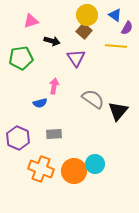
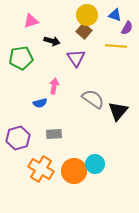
blue triangle: rotated 16 degrees counterclockwise
purple hexagon: rotated 20 degrees clockwise
orange cross: rotated 10 degrees clockwise
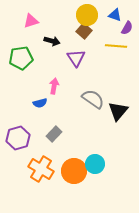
gray rectangle: rotated 42 degrees counterclockwise
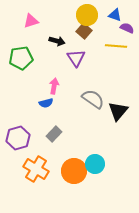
purple semicircle: rotated 96 degrees counterclockwise
black arrow: moved 5 px right
blue semicircle: moved 6 px right
orange cross: moved 5 px left
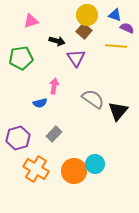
blue semicircle: moved 6 px left
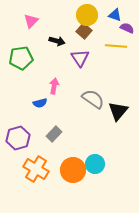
pink triangle: rotated 28 degrees counterclockwise
purple triangle: moved 4 px right
orange circle: moved 1 px left, 1 px up
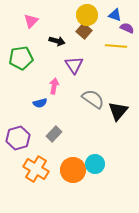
purple triangle: moved 6 px left, 7 px down
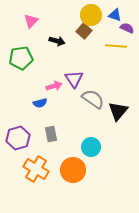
yellow circle: moved 4 px right
purple triangle: moved 14 px down
pink arrow: rotated 63 degrees clockwise
gray rectangle: moved 3 px left; rotated 56 degrees counterclockwise
cyan circle: moved 4 px left, 17 px up
